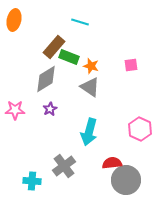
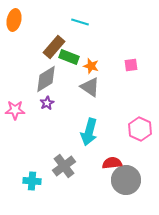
purple star: moved 3 px left, 6 px up
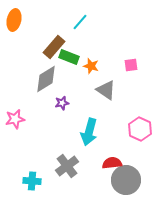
cyan line: rotated 66 degrees counterclockwise
gray triangle: moved 16 px right, 3 px down
purple star: moved 15 px right; rotated 16 degrees clockwise
pink star: moved 9 px down; rotated 12 degrees counterclockwise
gray cross: moved 3 px right
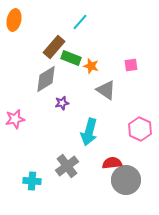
green rectangle: moved 2 px right, 1 px down
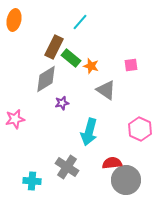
brown rectangle: rotated 15 degrees counterclockwise
green rectangle: rotated 18 degrees clockwise
gray cross: moved 1 px down; rotated 20 degrees counterclockwise
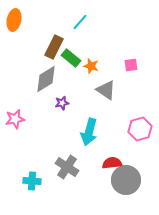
pink hexagon: rotated 20 degrees clockwise
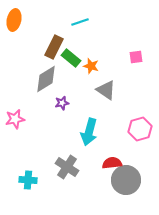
cyan line: rotated 30 degrees clockwise
pink square: moved 5 px right, 8 px up
cyan cross: moved 4 px left, 1 px up
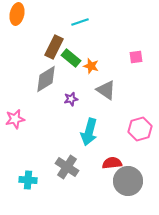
orange ellipse: moved 3 px right, 6 px up
purple star: moved 9 px right, 4 px up
gray circle: moved 2 px right, 1 px down
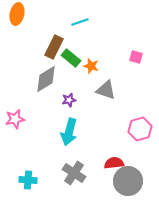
pink square: rotated 24 degrees clockwise
gray triangle: rotated 15 degrees counterclockwise
purple star: moved 2 px left, 1 px down
cyan arrow: moved 20 px left
red semicircle: moved 2 px right
gray cross: moved 7 px right, 6 px down
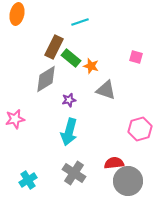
cyan cross: rotated 36 degrees counterclockwise
